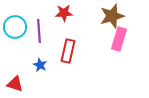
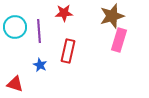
pink rectangle: moved 1 px down
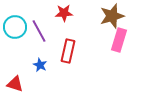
purple line: rotated 25 degrees counterclockwise
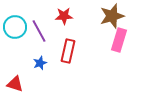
red star: moved 3 px down
blue star: moved 2 px up; rotated 24 degrees clockwise
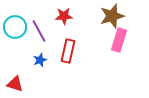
blue star: moved 3 px up
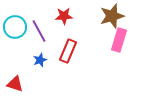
red rectangle: rotated 10 degrees clockwise
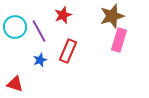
red star: moved 1 px left, 1 px up; rotated 18 degrees counterclockwise
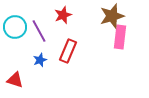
pink rectangle: moved 1 px right, 3 px up; rotated 10 degrees counterclockwise
red triangle: moved 4 px up
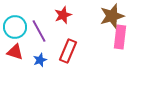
red triangle: moved 28 px up
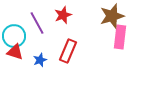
cyan circle: moved 1 px left, 9 px down
purple line: moved 2 px left, 8 px up
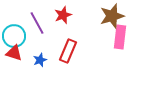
red triangle: moved 1 px left, 1 px down
